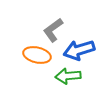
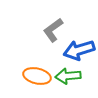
orange ellipse: moved 21 px down
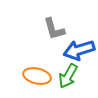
gray L-shape: moved 1 px right, 1 px up; rotated 70 degrees counterclockwise
green arrow: rotated 55 degrees counterclockwise
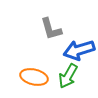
gray L-shape: moved 3 px left
orange ellipse: moved 3 px left, 1 px down
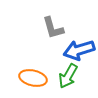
gray L-shape: moved 2 px right, 1 px up
orange ellipse: moved 1 px left, 1 px down
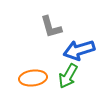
gray L-shape: moved 2 px left, 1 px up
orange ellipse: rotated 20 degrees counterclockwise
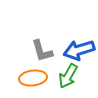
gray L-shape: moved 9 px left, 24 px down
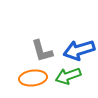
green arrow: rotated 40 degrees clockwise
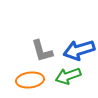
orange ellipse: moved 3 px left, 2 px down
